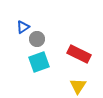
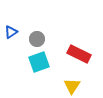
blue triangle: moved 12 px left, 5 px down
yellow triangle: moved 6 px left
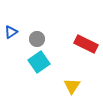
red rectangle: moved 7 px right, 10 px up
cyan square: rotated 15 degrees counterclockwise
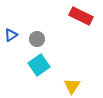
blue triangle: moved 3 px down
red rectangle: moved 5 px left, 28 px up
cyan square: moved 3 px down
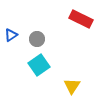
red rectangle: moved 3 px down
